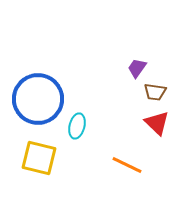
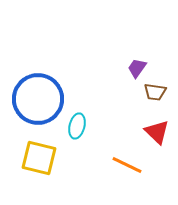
red triangle: moved 9 px down
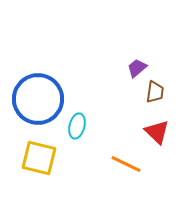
purple trapezoid: rotated 15 degrees clockwise
brown trapezoid: rotated 90 degrees counterclockwise
orange line: moved 1 px left, 1 px up
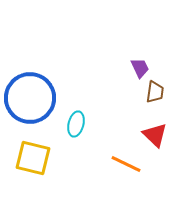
purple trapezoid: moved 3 px right; rotated 105 degrees clockwise
blue circle: moved 8 px left, 1 px up
cyan ellipse: moved 1 px left, 2 px up
red triangle: moved 2 px left, 3 px down
yellow square: moved 6 px left
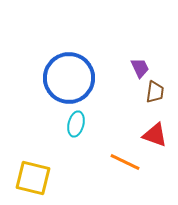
blue circle: moved 39 px right, 20 px up
red triangle: rotated 24 degrees counterclockwise
yellow square: moved 20 px down
orange line: moved 1 px left, 2 px up
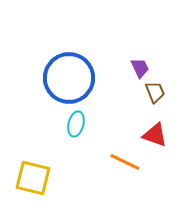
brown trapezoid: rotated 30 degrees counterclockwise
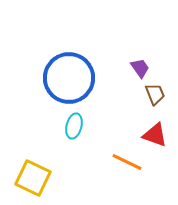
purple trapezoid: rotated 10 degrees counterclockwise
brown trapezoid: moved 2 px down
cyan ellipse: moved 2 px left, 2 px down
orange line: moved 2 px right
yellow square: rotated 12 degrees clockwise
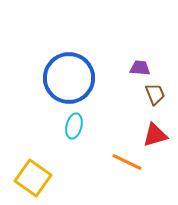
purple trapezoid: rotated 50 degrees counterclockwise
red triangle: rotated 36 degrees counterclockwise
yellow square: rotated 9 degrees clockwise
